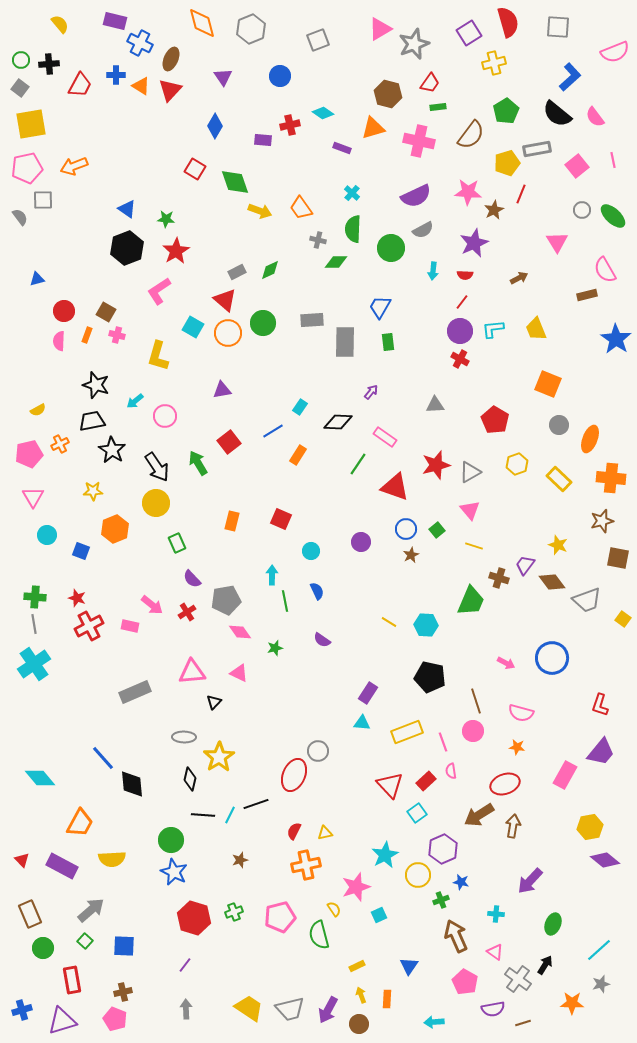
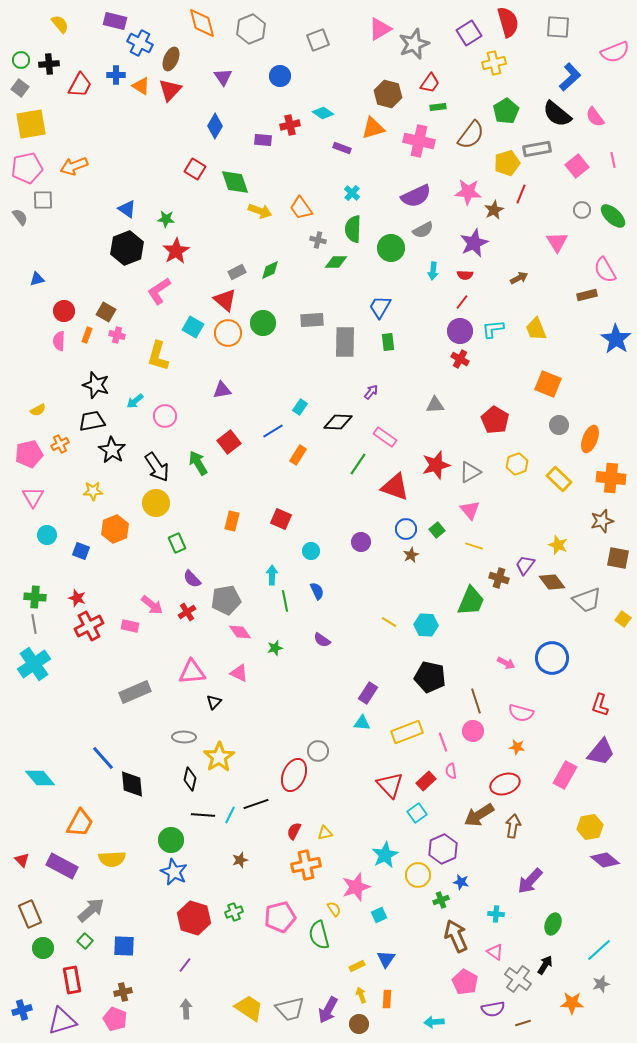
blue triangle at (409, 966): moved 23 px left, 7 px up
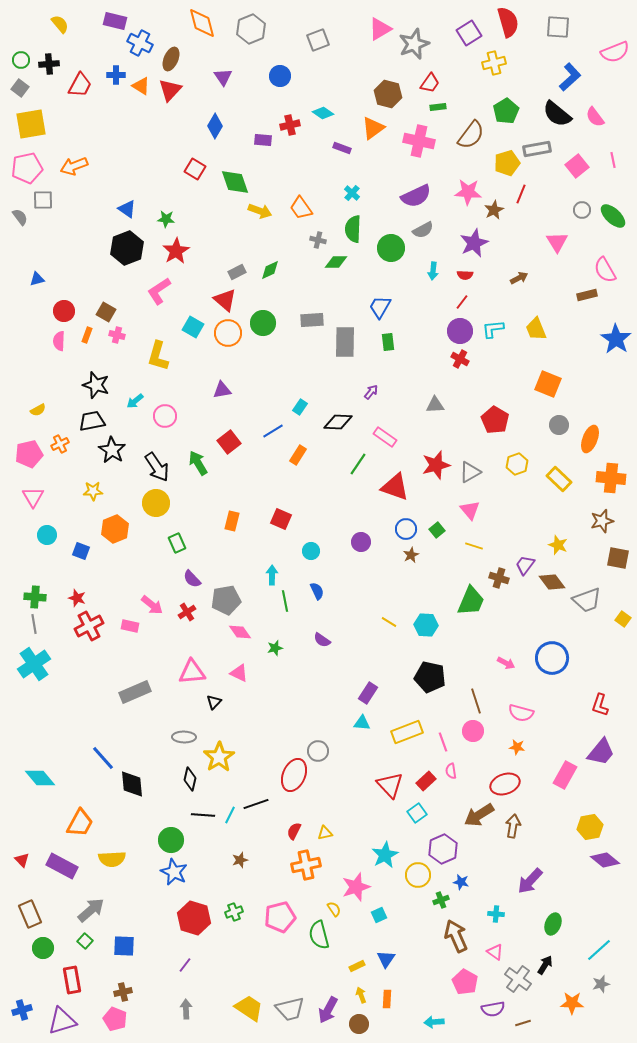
orange triangle at (373, 128): rotated 20 degrees counterclockwise
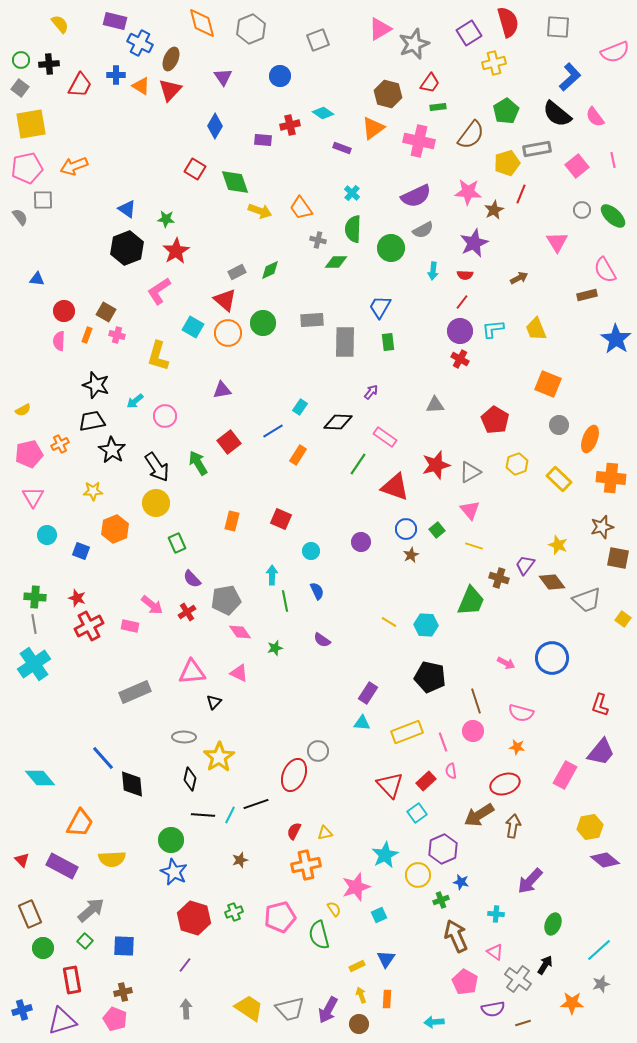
blue triangle at (37, 279): rotated 21 degrees clockwise
yellow semicircle at (38, 410): moved 15 px left
brown star at (602, 521): moved 6 px down
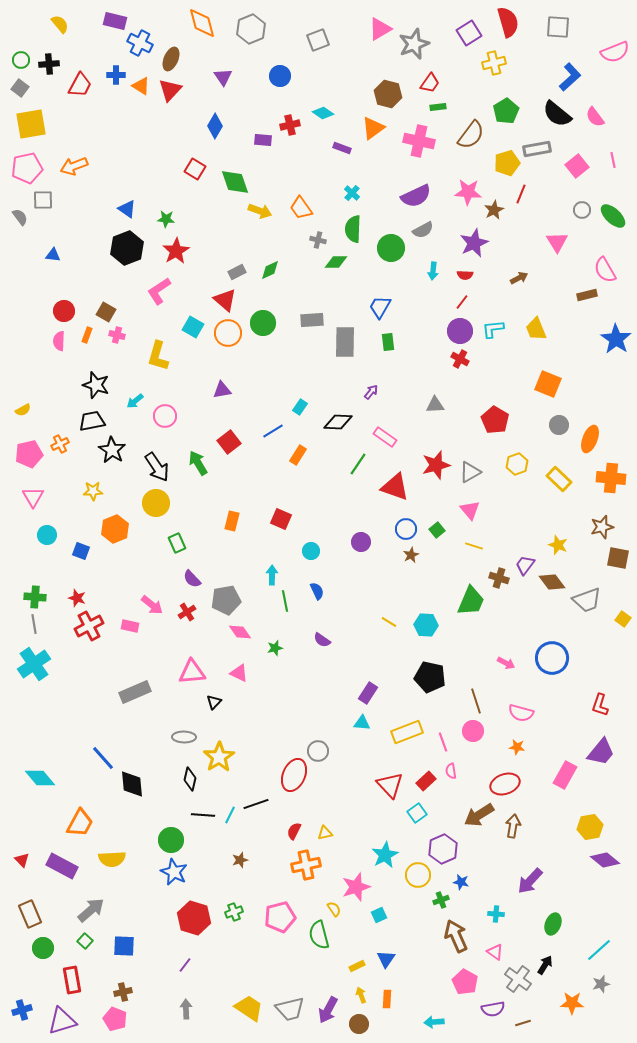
blue triangle at (37, 279): moved 16 px right, 24 px up
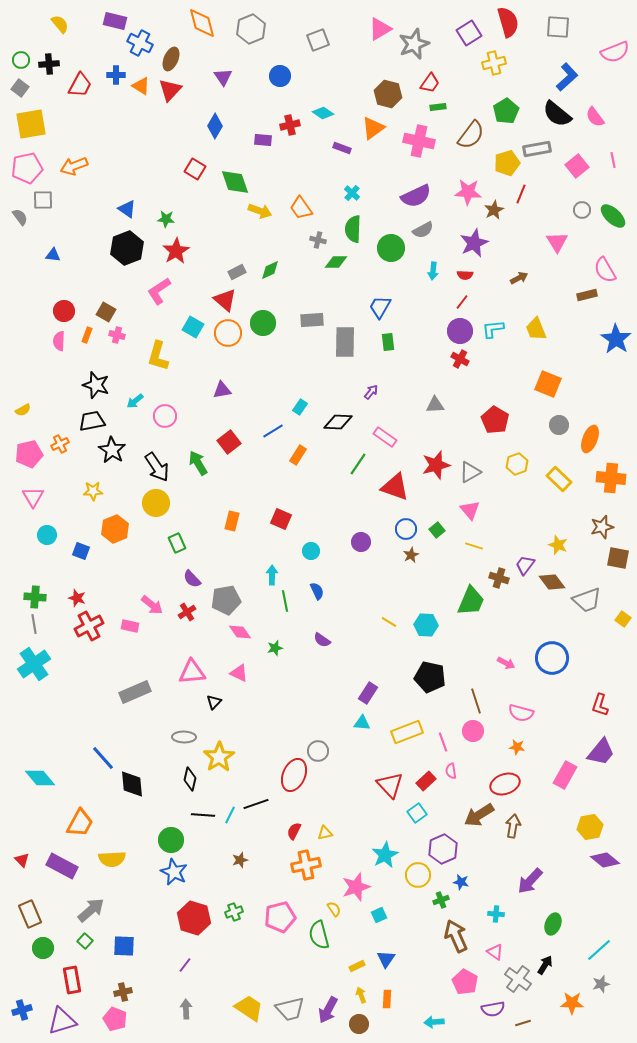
blue L-shape at (570, 77): moved 3 px left
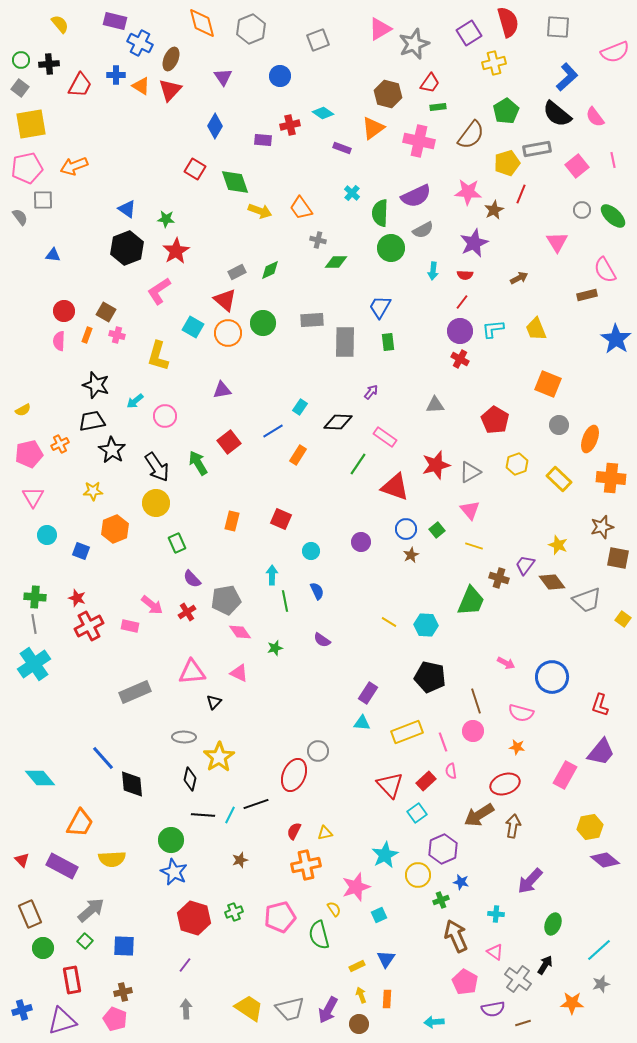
green semicircle at (353, 229): moved 27 px right, 16 px up
blue circle at (552, 658): moved 19 px down
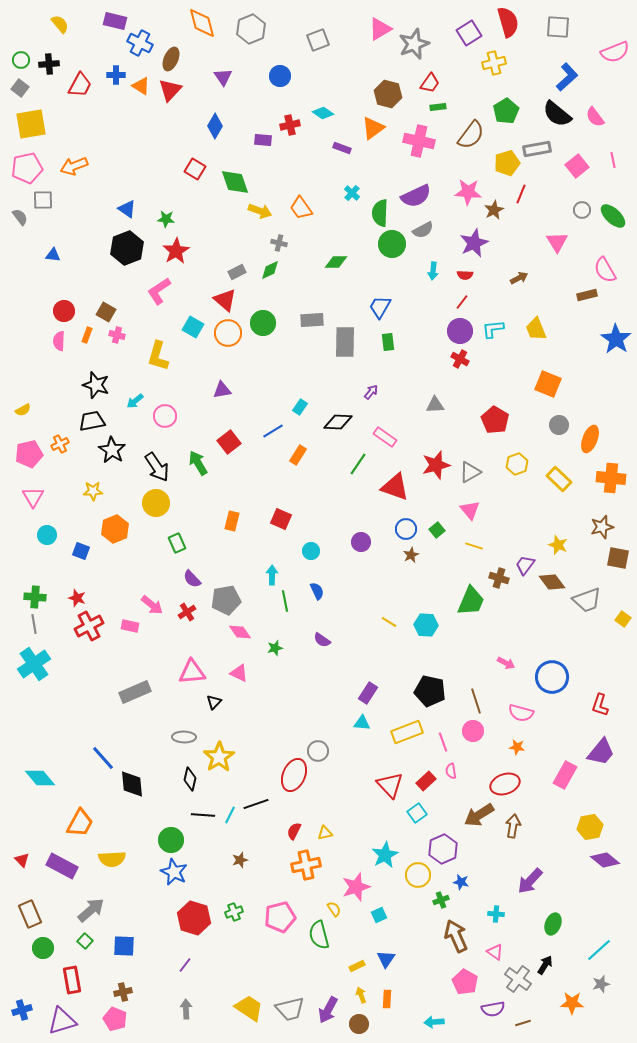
gray cross at (318, 240): moved 39 px left, 3 px down
green circle at (391, 248): moved 1 px right, 4 px up
black pentagon at (430, 677): moved 14 px down
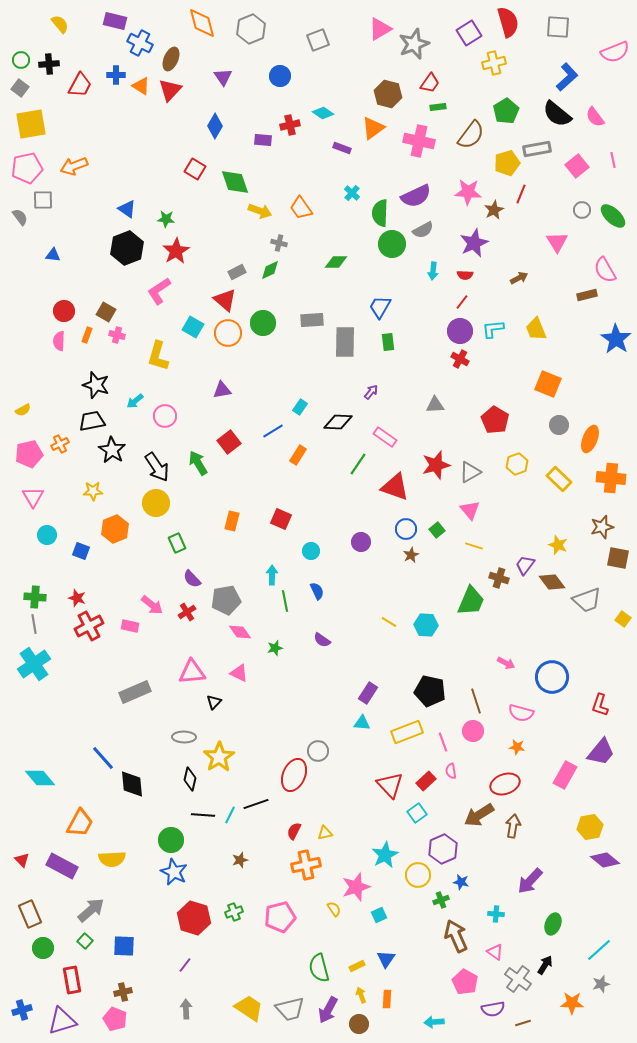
green semicircle at (319, 935): moved 33 px down
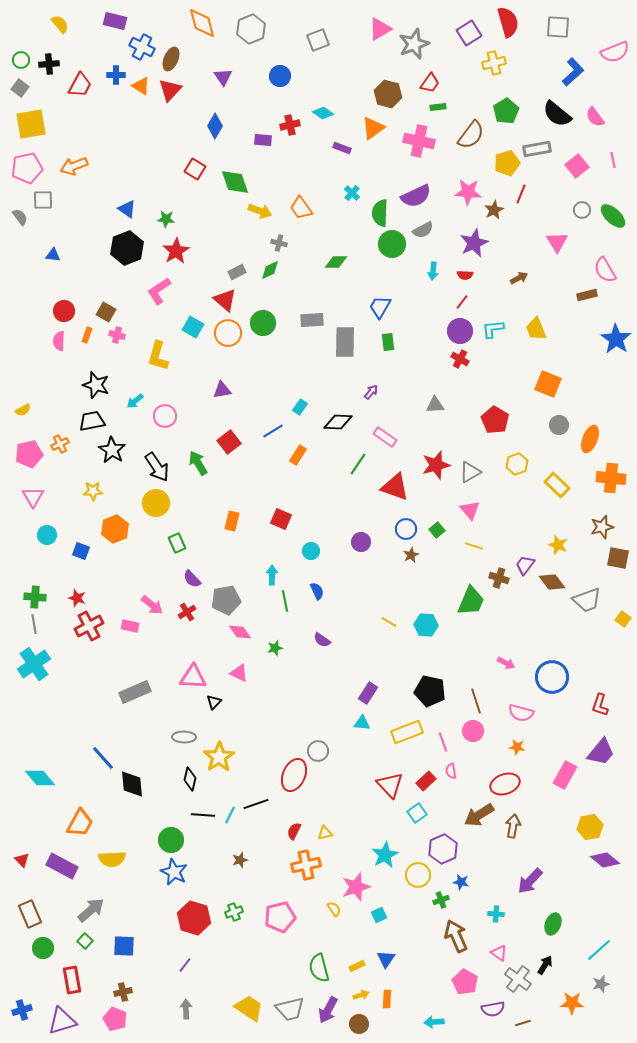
blue cross at (140, 43): moved 2 px right, 4 px down
blue L-shape at (567, 77): moved 6 px right, 5 px up
yellow rectangle at (559, 479): moved 2 px left, 6 px down
pink triangle at (192, 672): moved 1 px right, 5 px down; rotated 8 degrees clockwise
pink triangle at (495, 952): moved 4 px right, 1 px down
yellow arrow at (361, 995): rotated 91 degrees clockwise
